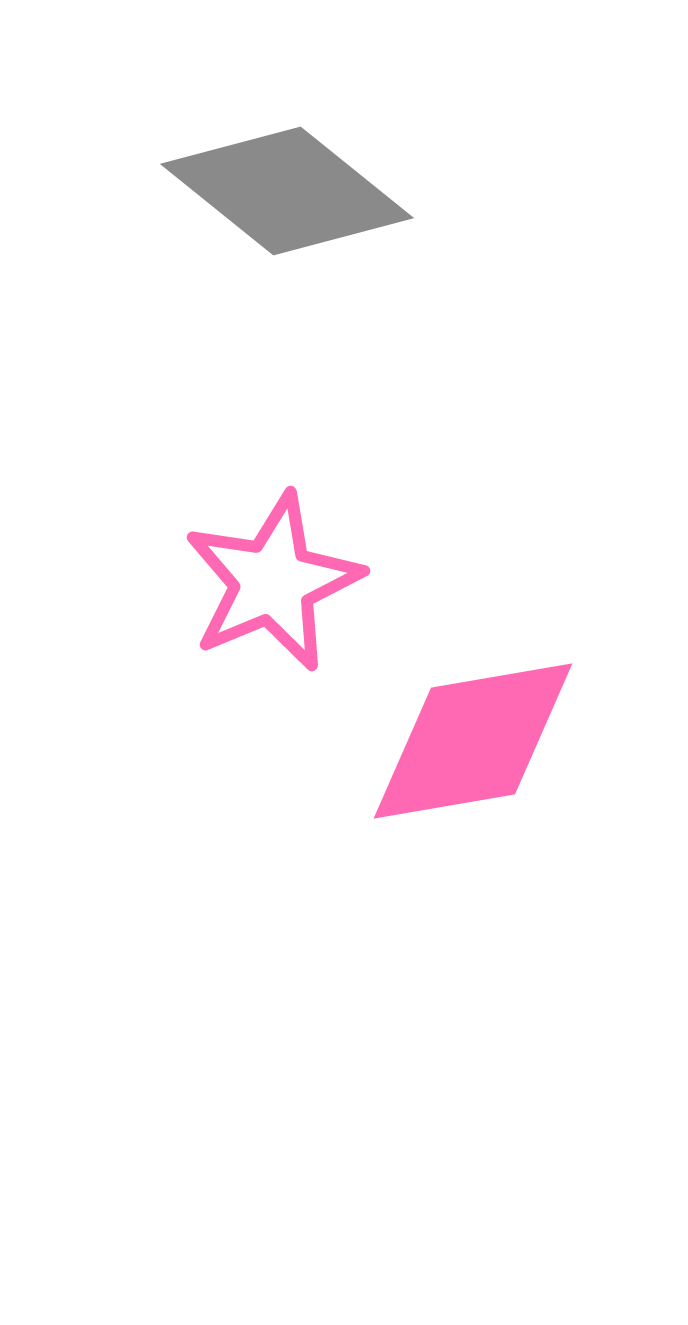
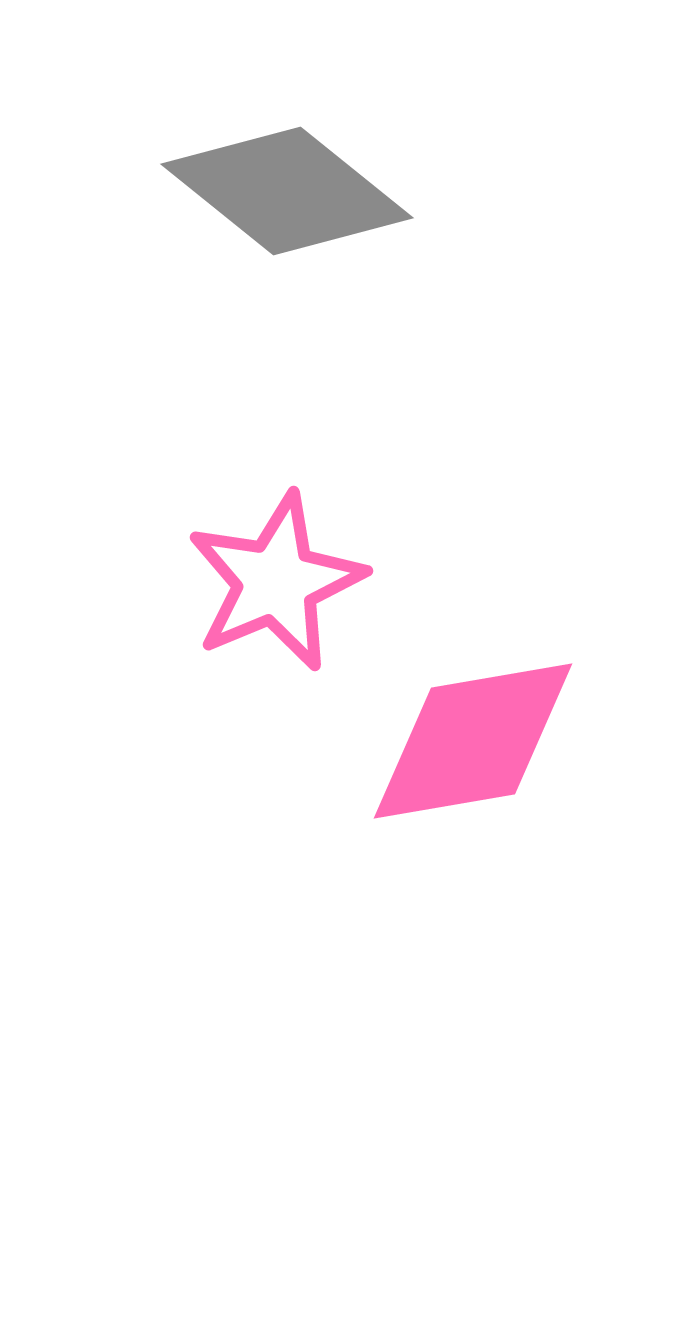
pink star: moved 3 px right
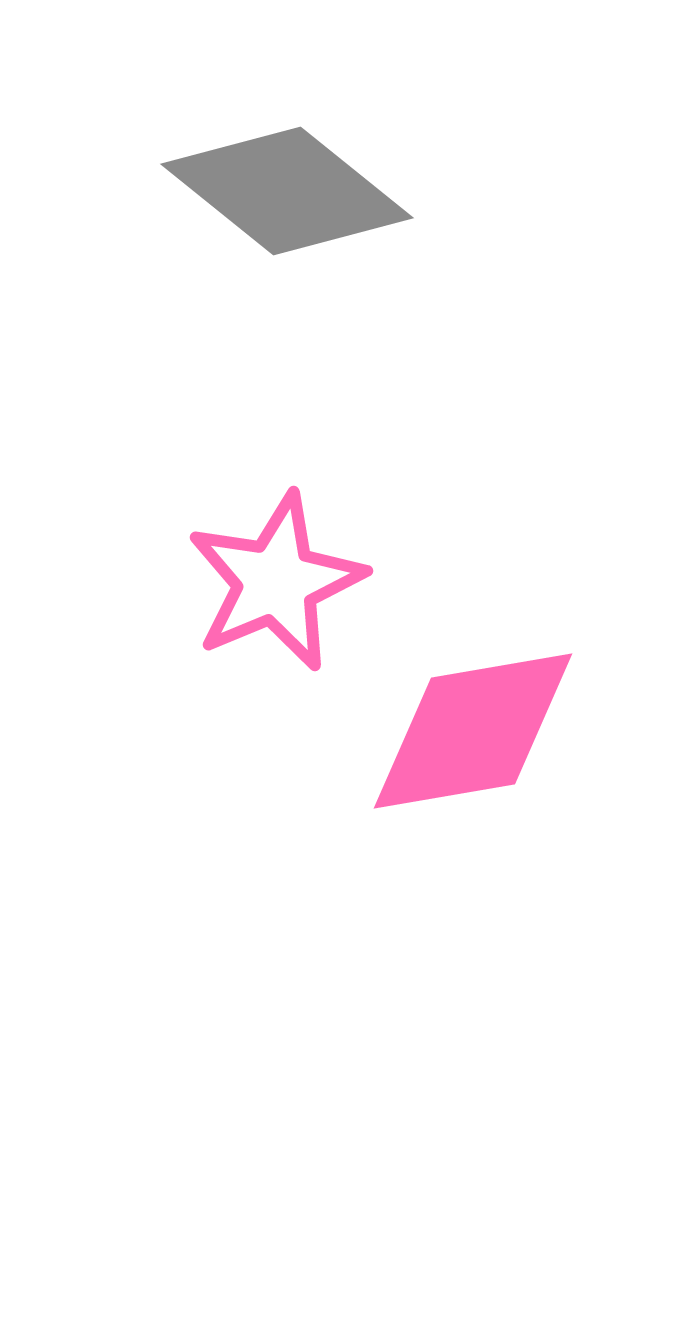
pink diamond: moved 10 px up
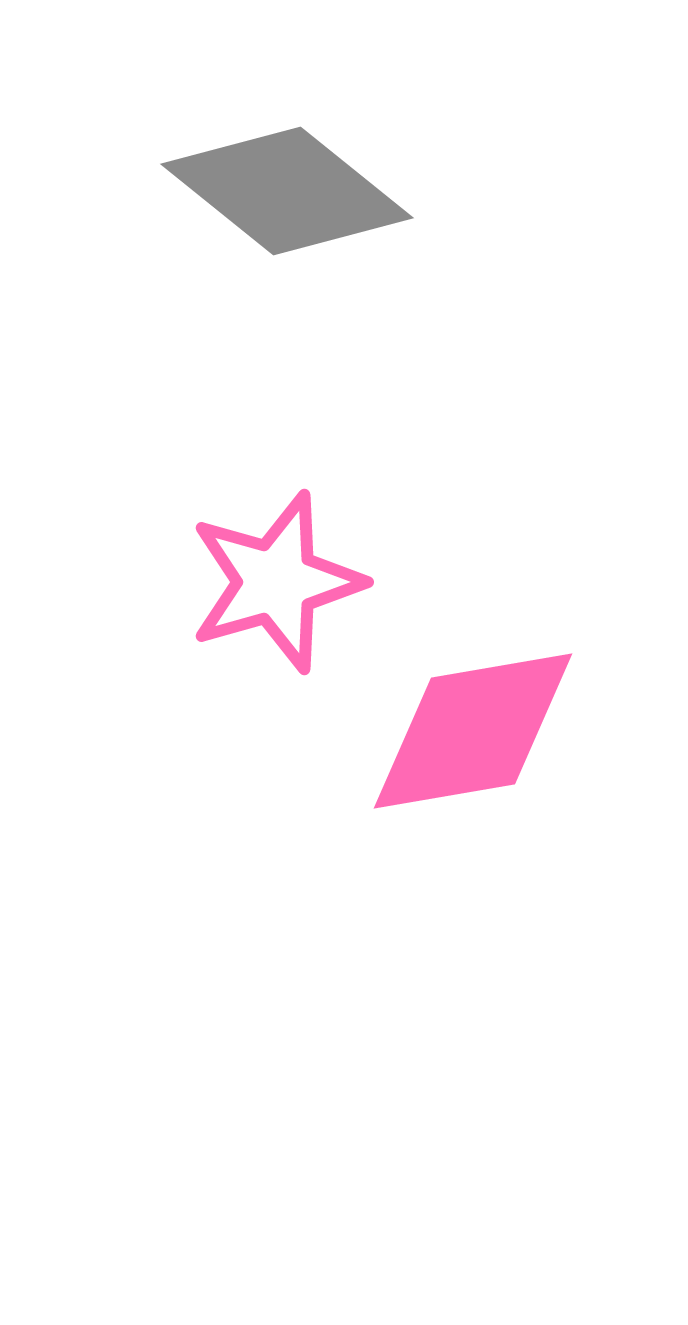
pink star: rotated 7 degrees clockwise
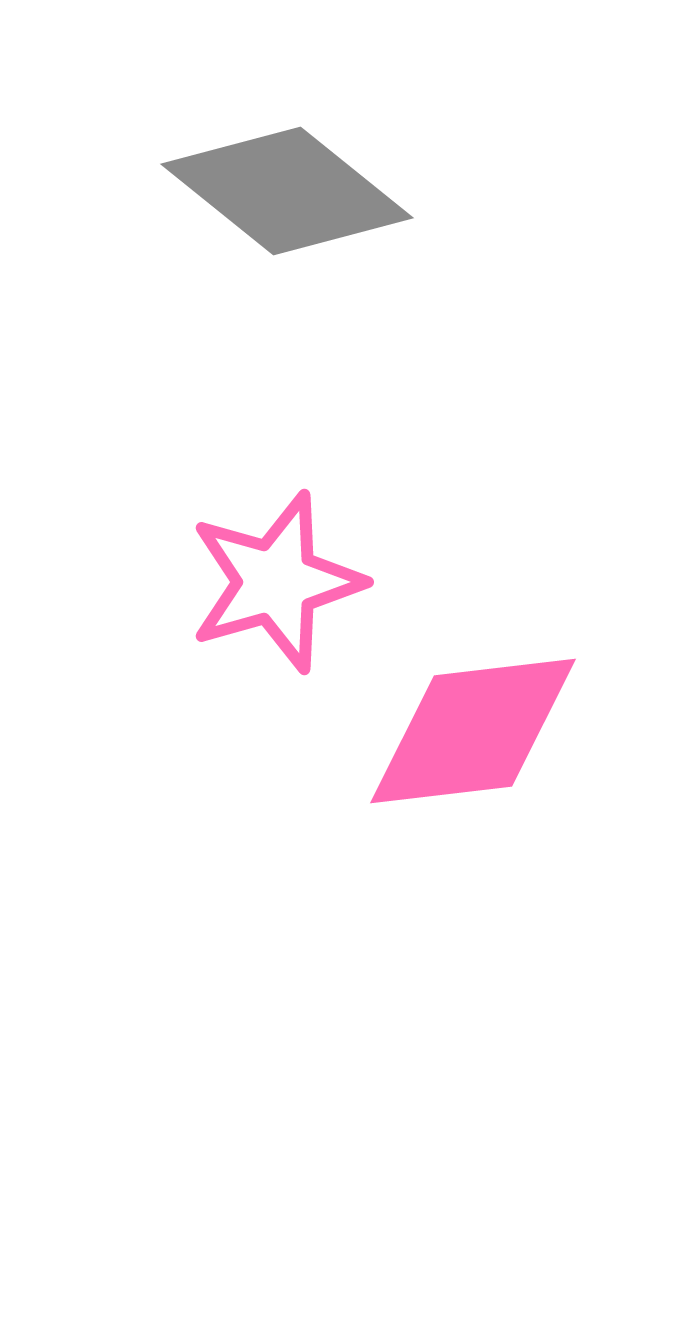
pink diamond: rotated 3 degrees clockwise
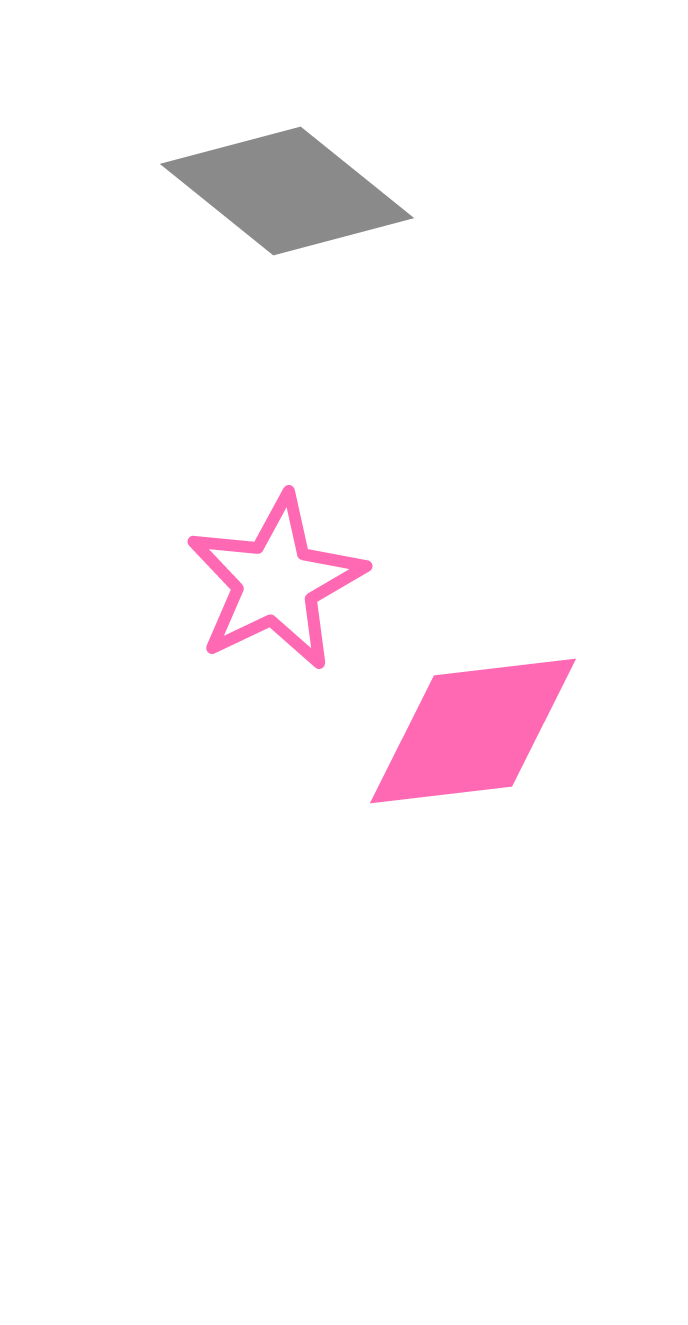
pink star: rotated 10 degrees counterclockwise
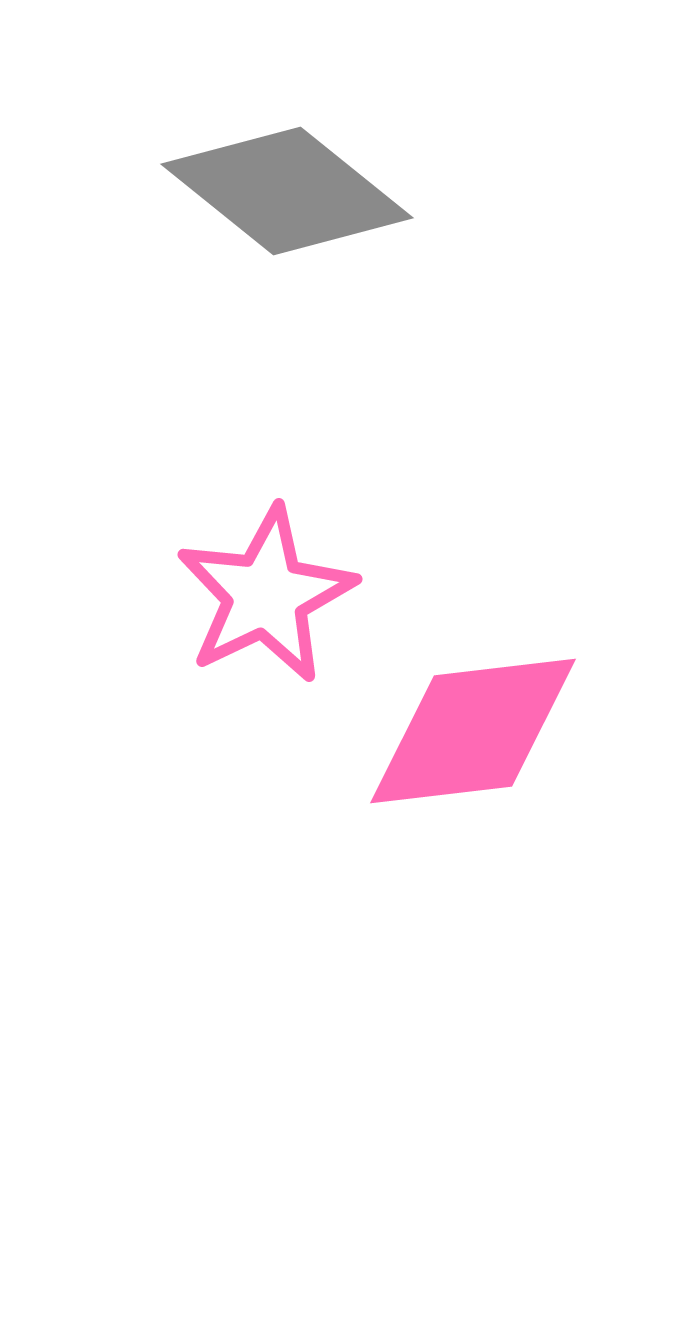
pink star: moved 10 px left, 13 px down
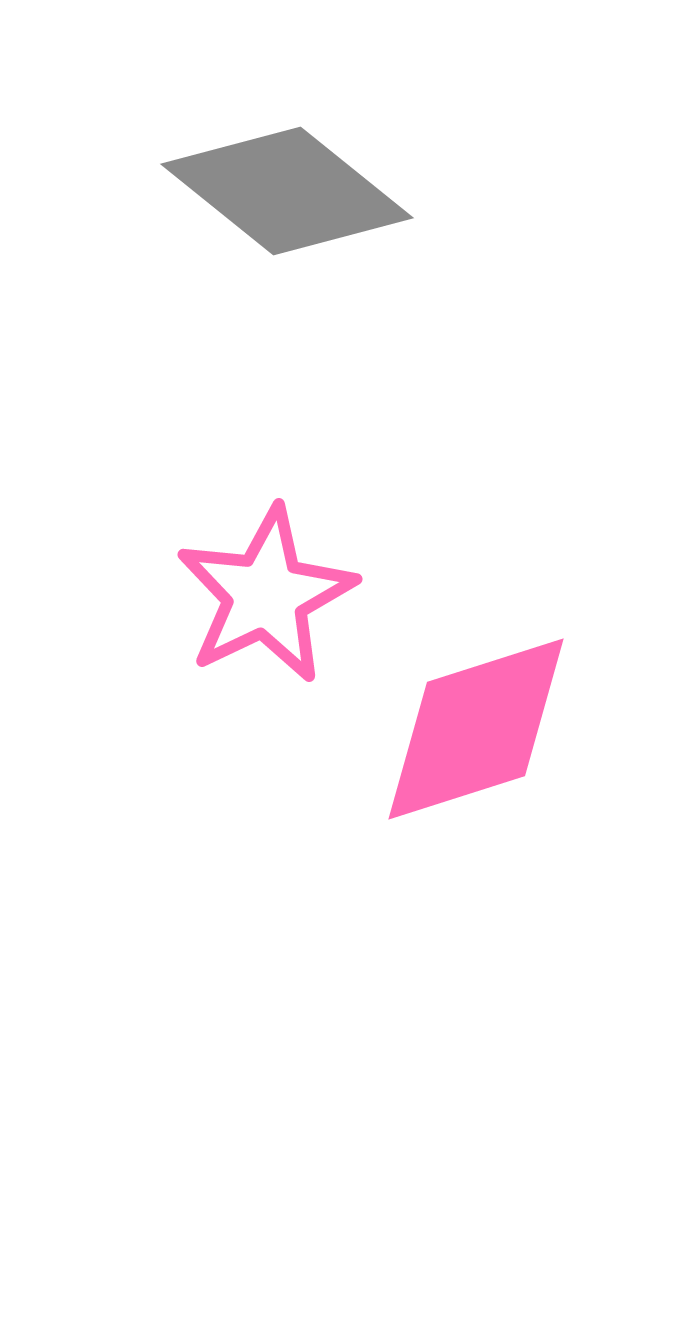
pink diamond: moved 3 px right, 2 px up; rotated 11 degrees counterclockwise
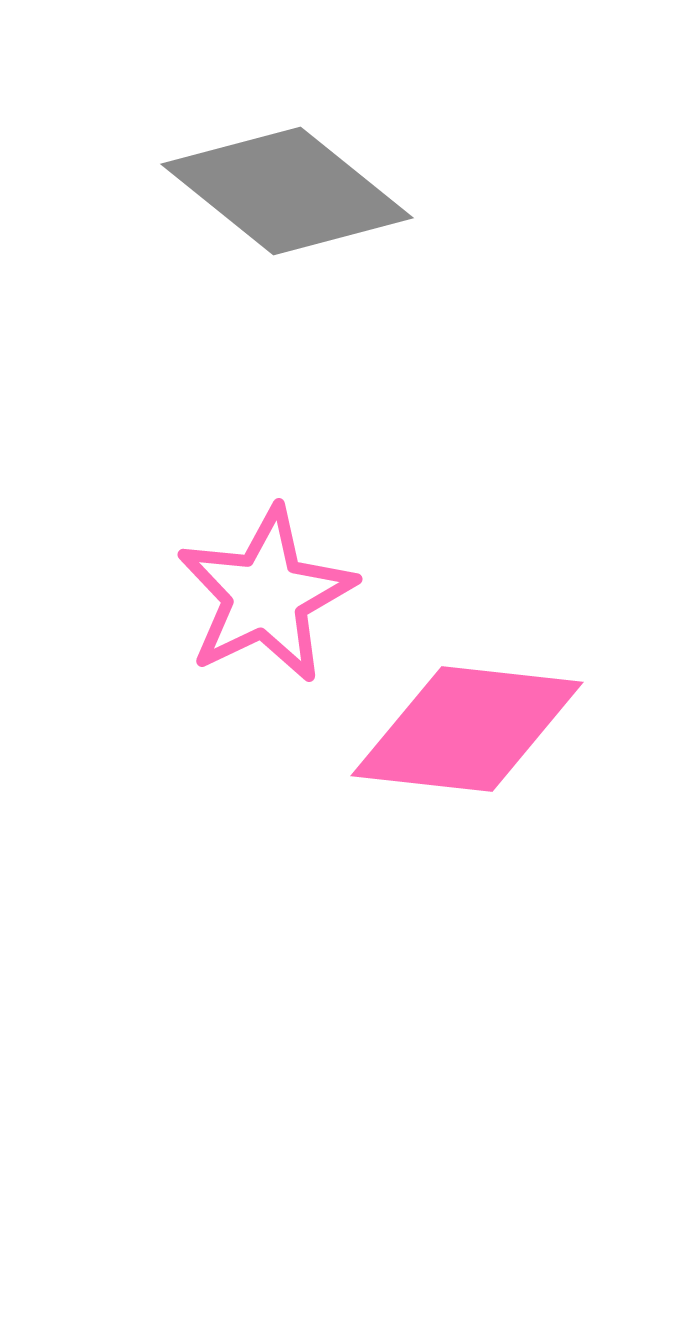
pink diamond: moved 9 px left; rotated 24 degrees clockwise
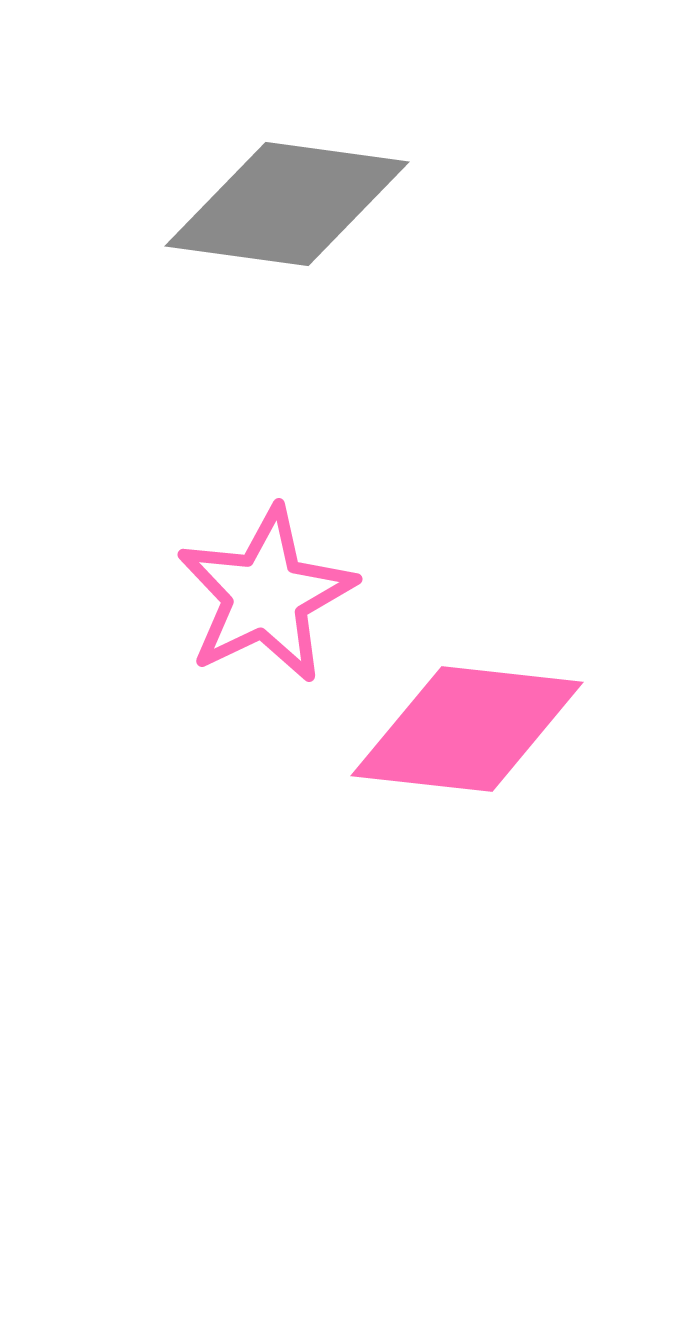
gray diamond: moved 13 px down; rotated 31 degrees counterclockwise
